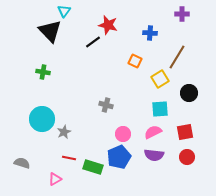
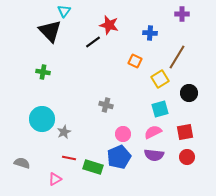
red star: moved 1 px right
cyan square: rotated 12 degrees counterclockwise
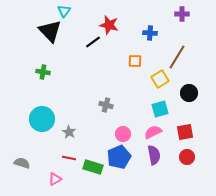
orange square: rotated 24 degrees counterclockwise
gray star: moved 5 px right; rotated 16 degrees counterclockwise
purple semicircle: rotated 108 degrees counterclockwise
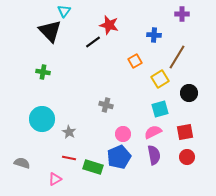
blue cross: moved 4 px right, 2 px down
orange square: rotated 32 degrees counterclockwise
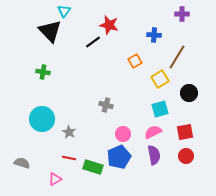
red circle: moved 1 px left, 1 px up
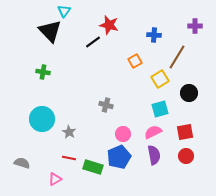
purple cross: moved 13 px right, 12 px down
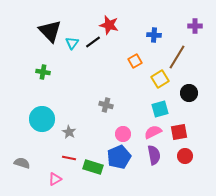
cyan triangle: moved 8 px right, 32 px down
red square: moved 6 px left
red circle: moved 1 px left
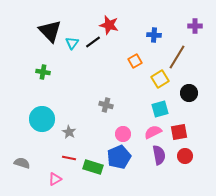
purple semicircle: moved 5 px right
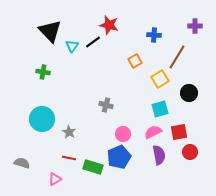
cyan triangle: moved 3 px down
red circle: moved 5 px right, 4 px up
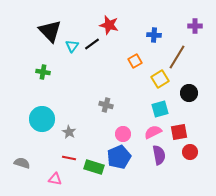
black line: moved 1 px left, 2 px down
green rectangle: moved 1 px right
pink triangle: rotated 40 degrees clockwise
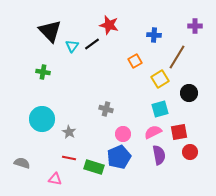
gray cross: moved 4 px down
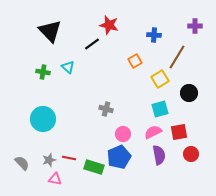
cyan triangle: moved 4 px left, 21 px down; rotated 24 degrees counterclockwise
cyan circle: moved 1 px right
gray star: moved 20 px left, 28 px down; rotated 24 degrees clockwise
red circle: moved 1 px right, 2 px down
gray semicircle: rotated 28 degrees clockwise
